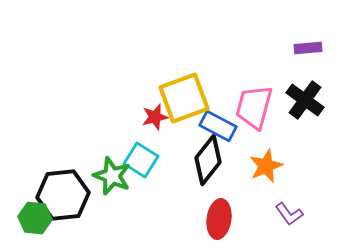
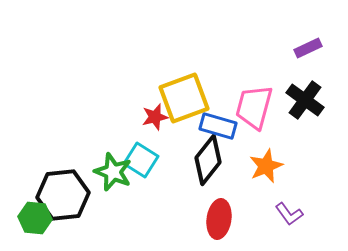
purple rectangle: rotated 20 degrees counterclockwise
blue rectangle: rotated 12 degrees counterclockwise
green star: moved 1 px right, 4 px up
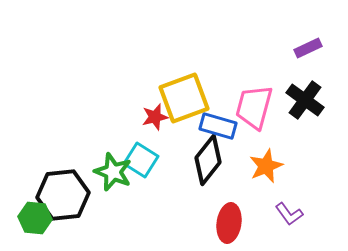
red ellipse: moved 10 px right, 4 px down
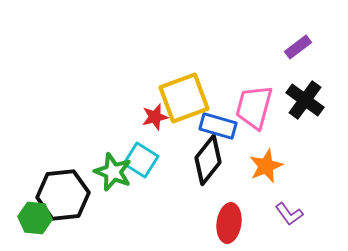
purple rectangle: moved 10 px left, 1 px up; rotated 12 degrees counterclockwise
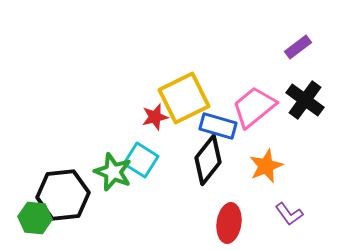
yellow square: rotated 6 degrees counterclockwise
pink trapezoid: rotated 36 degrees clockwise
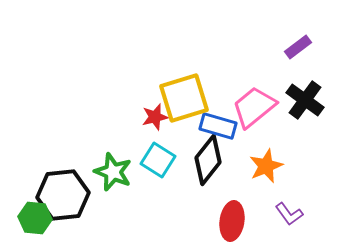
yellow square: rotated 9 degrees clockwise
cyan square: moved 17 px right
red ellipse: moved 3 px right, 2 px up
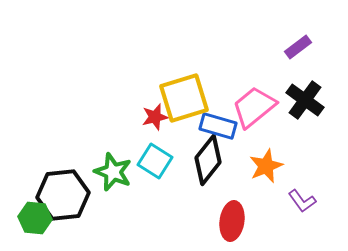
cyan square: moved 3 px left, 1 px down
purple L-shape: moved 13 px right, 13 px up
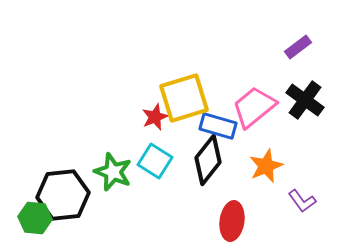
red star: rotated 8 degrees counterclockwise
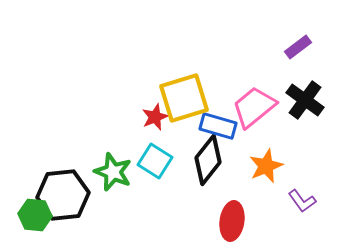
green hexagon: moved 3 px up
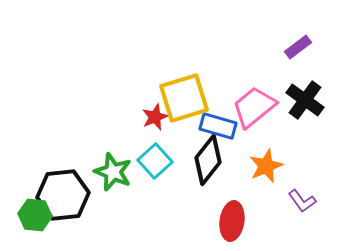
cyan square: rotated 16 degrees clockwise
